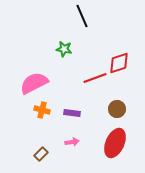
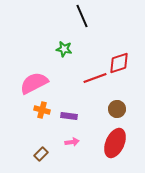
purple rectangle: moved 3 px left, 3 px down
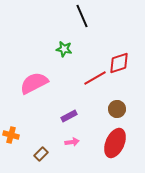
red line: rotated 10 degrees counterclockwise
orange cross: moved 31 px left, 25 px down
purple rectangle: rotated 35 degrees counterclockwise
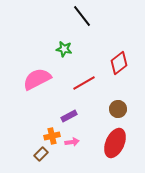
black line: rotated 15 degrees counterclockwise
red diamond: rotated 20 degrees counterclockwise
red line: moved 11 px left, 5 px down
pink semicircle: moved 3 px right, 4 px up
brown circle: moved 1 px right
orange cross: moved 41 px right, 1 px down; rotated 28 degrees counterclockwise
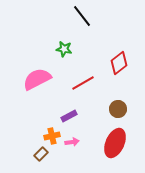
red line: moved 1 px left
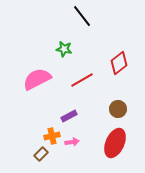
red line: moved 1 px left, 3 px up
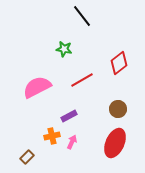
pink semicircle: moved 8 px down
pink arrow: rotated 56 degrees counterclockwise
brown rectangle: moved 14 px left, 3 px down
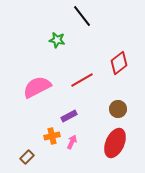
green star: moved 7 px left, 9 px up
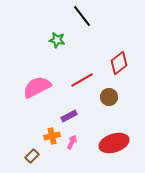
brown circle: moved 9 px left, 12 px up
red ellipse: moved 1 px left; rotated 48 degrees clockwise
brown rectangle: moved 5 px right, 1 px up
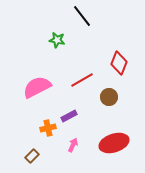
red diamond: rotated 30 degrees counterclockwise
orange cross: moved 4 px left, 8 px up
pink arrow: moved 1 px right, 3 px down
